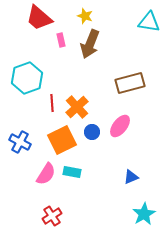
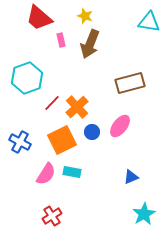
red line: rotated 48 degrees clockwise
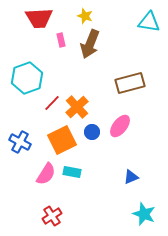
red trapezoid: rotated 44 degrees counterclockwise
cyan star: rotated 20 degrees counterclockwise
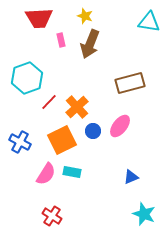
red line: moved 3 px left, 1 px up
blue circle: moved 1 px right, 1 px up
red cross: rotated 24 degrees counterclockwise
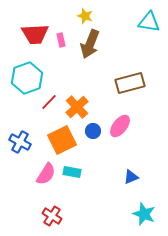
red trapezoid: moved 4 px left, 16 px down
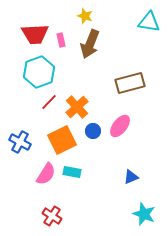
cyan hexagon: moved 12 px right, 6 px up
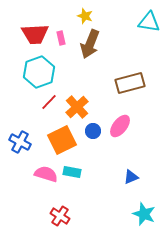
pink rectangle: moved 2 px up
pink semicircle: rotated 105 degrees counterclockwise
red cross: moved 8 px right
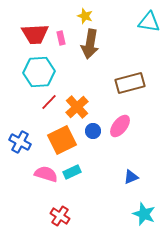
brown arrow: rotated 12 degrees counterclockwise
cyan hexagon: rotated 16 degrees clockwise
cyan rectangle: rotated 36 degrees counterclockwise
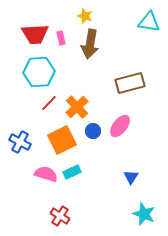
red line: moved 1 px down
blue triangle: rotated 35 degrees counterclockwise
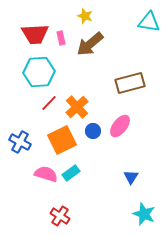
brown arrow: rotated 40 degrees clockwise
cyan rectangle: moved 1 px left, 1 px down; rotated 12 degrees counterclockwise
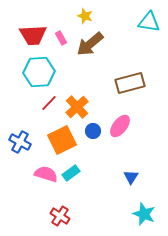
red trapezoid: moved 2 px left, 1 px down
pink rectangle: rotated 16 degrees counterclockwise
